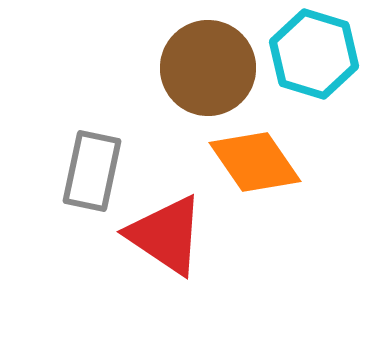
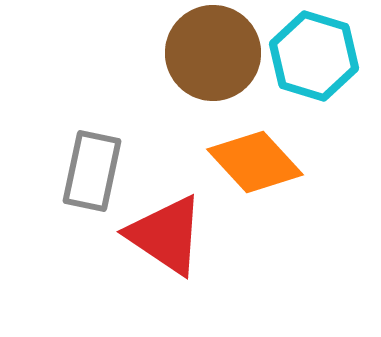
cyan hexagon: moved 2 px down
brown circle: moved 5 px right, 15 px up
orange diamond: rotated 8 degrees counterclockwise
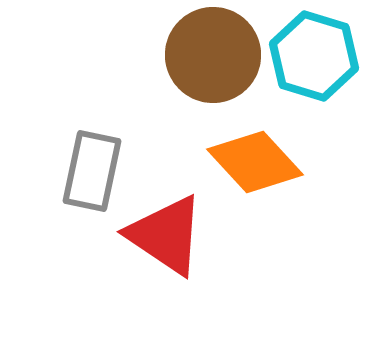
brown circle: moved 2 px down
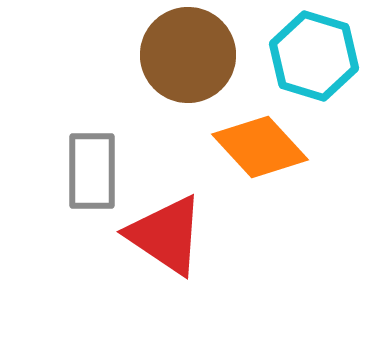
brown circle: moved 25 px left
orange diamond: moved 5 px right, 15 px up
gray rectangle: rotated 12 degrees counterclockwise
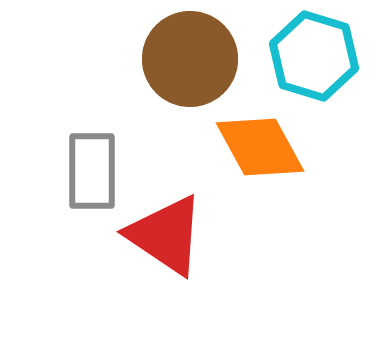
brown circle: moved 2 px right, 4 px down
orange diamond: rotated 14 degrees clockwise
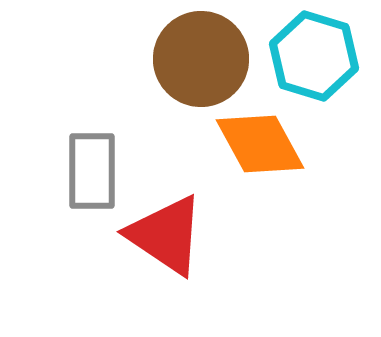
brown circle: moved 11 px right
orange diamond: moved 3 px up
